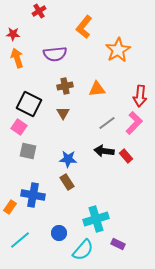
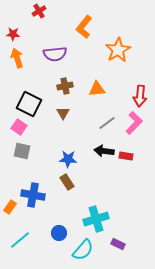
gray square: moved 6 px left
red rectangle: rotated 40 degrees counterclockwise
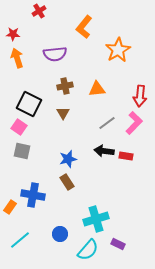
blue star: rotated 18 degrees counterclockwise
blue circle: moved 1 px right, 1 px down
cyan semicircle: moved 5 px right
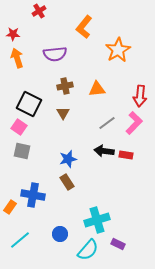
red rectangle: moved 1 px up
cyan cross: moved 1 px right, 1 px down
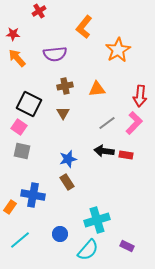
orange arrow: rotated 24 degrees counterclockwise
purple rectangle: moved 9 px right, 2 px down
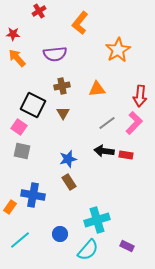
orange L-shape: moved 4 px left, 4 px up
brown cross: moved 3 px left
black square: moved 4 px right, 1 px down
brown rectangle: moved 2 px right
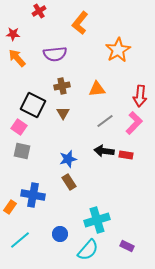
gray line: moved 2 px left, 2 px up
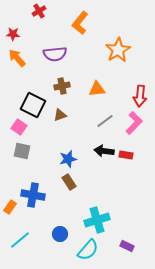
brown triangle: moved 3 px left, 2 px down; rotated 40 degrees clockwise
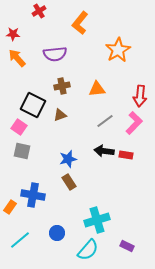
blue circle: moved 3 px left, 1 px up
